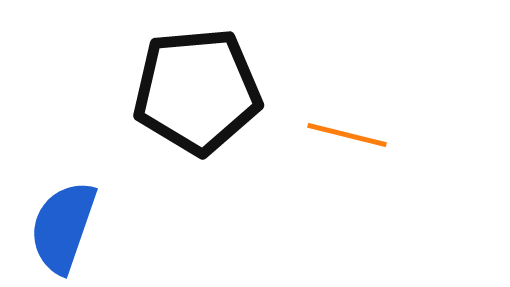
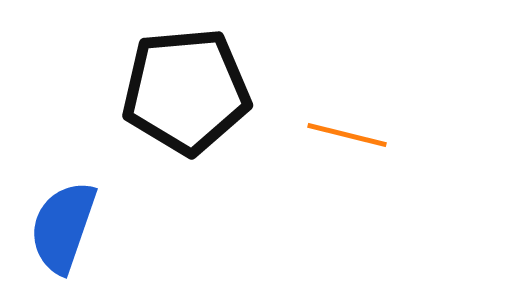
black pentagon: moved 11 px left
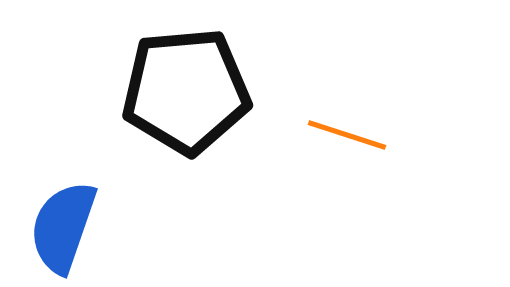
orange line: rotated 4 degrees clockwise
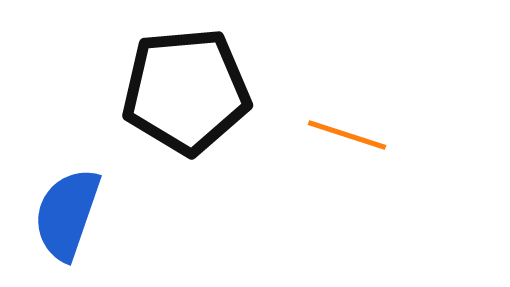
blue semicircle: moved 4 px right, 13 px up
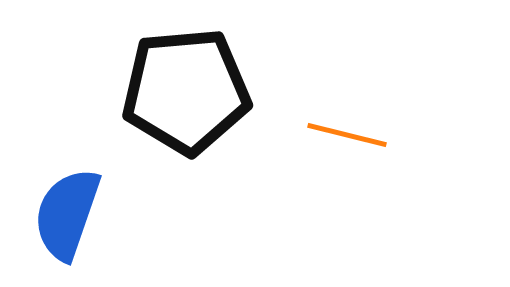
orange line: rotated 4 degrees counterclockwise
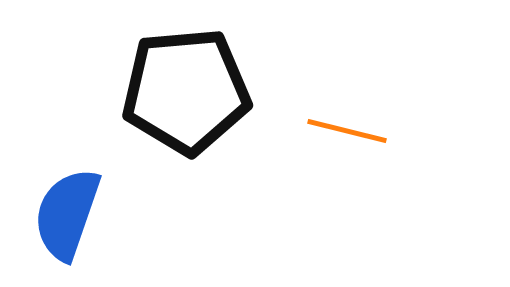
orange line: moved 4 px up
